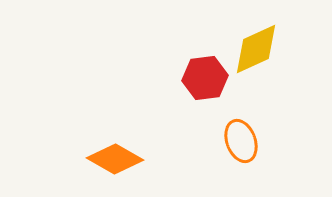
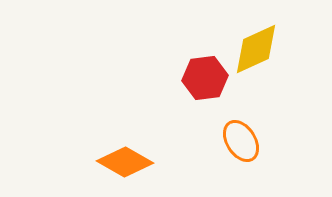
orange ellipse: rotated 12 degrees counterclockwise
orange diamond: moved 10 px right, 3 px down
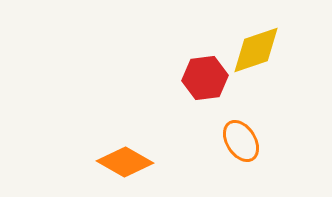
yellow diamond: moved 1 px down; rotated 6 degrees clockwise
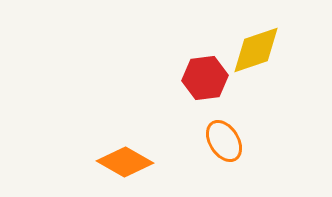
orange ellipse: moved 17 px left
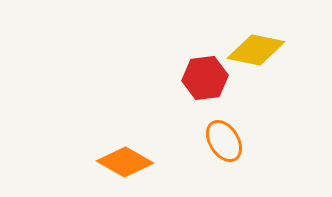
yellow diamond: rotated 30 degrees clockwise
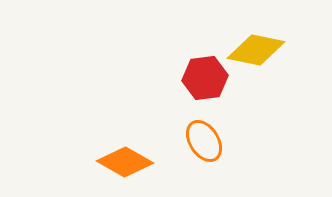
orange ellipse: moved 20 px left
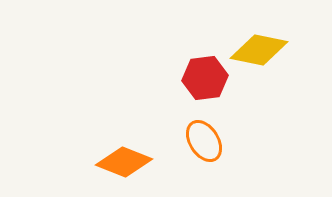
yellow diamond: moved 3 px right
orange diamond: moved 1 px left; rotated 8 degrees counterclockwise
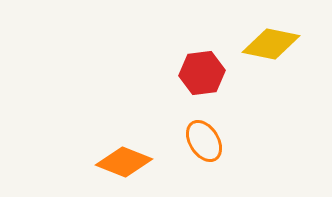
yellow diamond: moved 12 px right, 6 px up
red hexagon: moved 3 px left, 5 px up
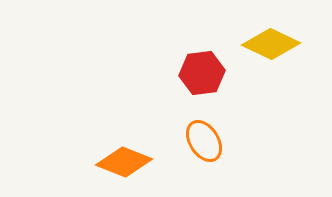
yellow diamond: rotated 14 degrees clockwise
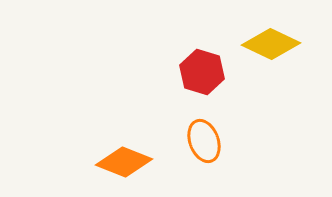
red hexagon: moved 1 px up; rotated 24 degrees clockwise
orange ellipse: rotated 12 degrees clockwise
